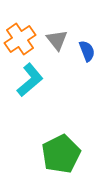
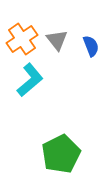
orange cross: moved 2 px right
blue semicircle: moved 4 px right, 5 px up
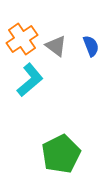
gray triangle: moved 1 px left, 6 px down; rotated 15 degrees counterclockwise
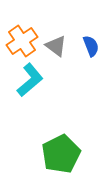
orange cross: moved 2 px down
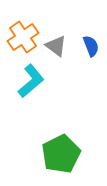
orange cross: moved 1 px right, 4 px up
cyan L-shape: moved 1 px right, 1 px down
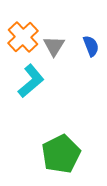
orange cross: rotated 8 degrees counterclockwise
gray triangle: moved 2 px left; rotated 25 degrees clockwise
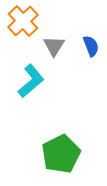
orange cross: moved 16 px up
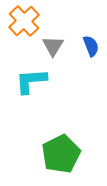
orange cross: moved 1 px right
gray triangle: moved 1 px left
cyan L-shape: rotated 144 degrees counterclockwise
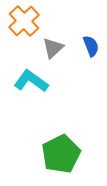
gray triangle: moved 2 px down; rotated 15 degrees clockwise
cyan L-shape: rotated 40 degrees clockwise
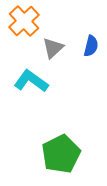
blue semicircle: rotated 35 degrees clockwise
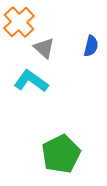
orange cross: moved 5 px left, 1 px down
gray triangle: moved 9 px left; rotated 35 degrees counterclockwise
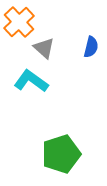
blue semicircle: moved 1 px down
green pentagon: rotated 9 degrees clockwise
